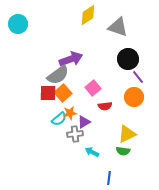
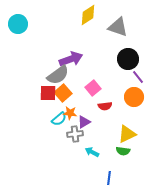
orange star: rotated 16 degrees clockwise
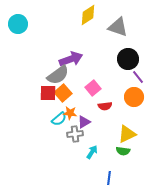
cyan arrow: rotated 96 degrees clockwise
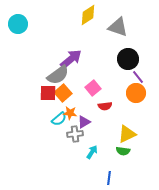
purple arrow: rotated 20 degrees counterclockwise
orange circle: moved 2 px right, 4 px up
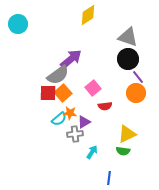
gray triangle: moved 10 px right, 10 px down
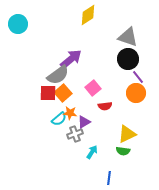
gray cross: rotated 14 degrees counterclockwise
